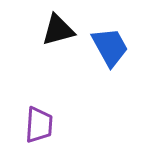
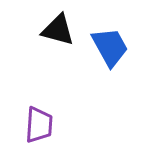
black triangle: rotated 30 degrees clockwise
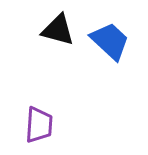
blue trapezoid: moved 6 px up; rotated 18 degrees counterclockwise
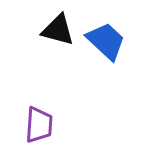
blue trapezoid: moved 4 px left
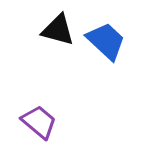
purple trapezoid: moved 3 px up; rotated 54 degrees counterclockwise
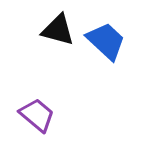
purple trapezoid: moved 2 px left, 7 px up
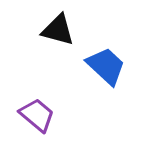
blue trapezoid: moved 25 px down
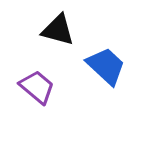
purple trapezoid: moved 28 px up
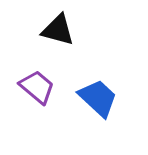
blue trapezoid: moved 8 px left, 32 px down
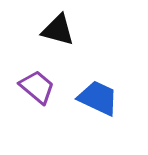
blue trapezoid: rotated 18 degrees counterclockwise
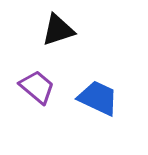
black triangle: rotated 33 degrees counterclockwise
